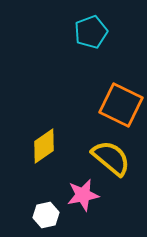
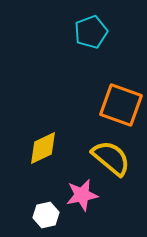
orange square: rotated 6 degrees counterclockwise
yellow diamond: moved 1 px left, 2 px down; rotated 9 degrees clockwise
pink star: moved 1 px left
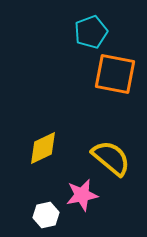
orange square: moved 6 px left, 31 px up; rotated 9 degrees counterclockwise
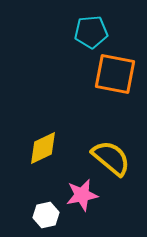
cyan pentagon: rotated 16 degrees clockwise
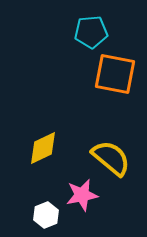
white hexagon: rotated 10 degrees counterclockwise
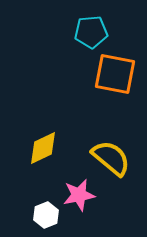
pink star: moved 3 px left
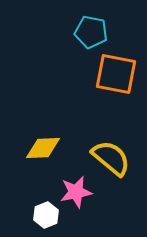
cyan pentagon: rotated 16 degrees clockwise
orange square: moved 1 px right
yellow diamond: rotated 24 degrees clockwise
pink star: moved 3 px left, 3 px up
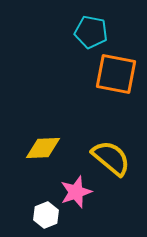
pink star: rotated 8 degrees counterclockwise
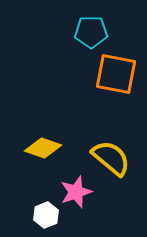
cyan pentagon: rotated 12 degrees counterclockwise
yellow diamond: rotated 21 degrees clockwise
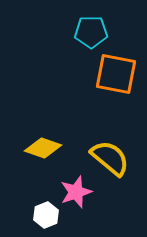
yellow semicircle: moved 1 px left
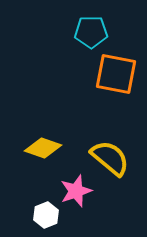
pink star: moved 1 px up
